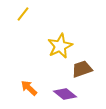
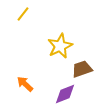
orange arrow: moved 4 px left, 4 px up
purple diamond: rotated 60 degrees counterclockwise
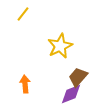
brown trapezoid: moved 4 px left, 8 px down; rotated 30 degrees counterclockwise
orange arrow: rotated 42 degrees clockwise
purple diamond: moved 6 px right
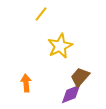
yellow line: moved 18 px right
brown trapezoid: moved 2 px right
orange arrow: moved 1 px right, 1 px up
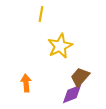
yellow line: rotated 28 degrees counterclockwise
purple diamond: moved 1 px right
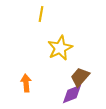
yellow star: moved 2 px down
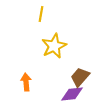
yellow star: moved 6 px left, 2 px up
orange arrow: moved 1 px up
purple diamond: rotated 15 degrees clockwise
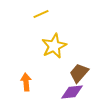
yellow line: rotated 56 degrees clockwise
brown trapezoid: moved 1 px left, 4 px up
purple diamond: moved 2 px up
